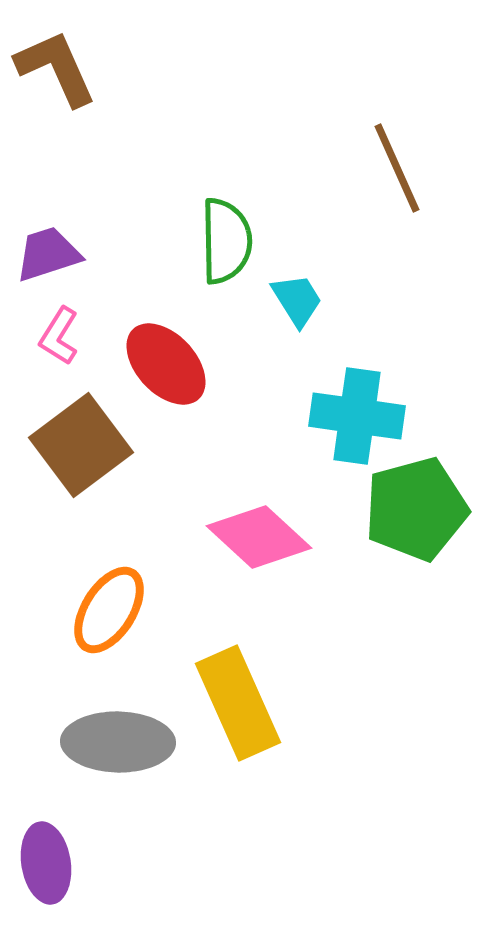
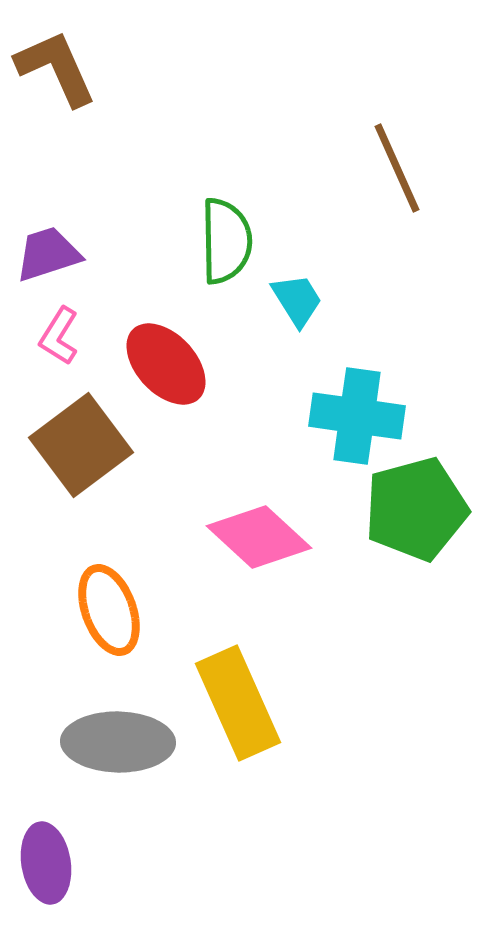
orange ellipse: rotated 52 degrees counterclockwise
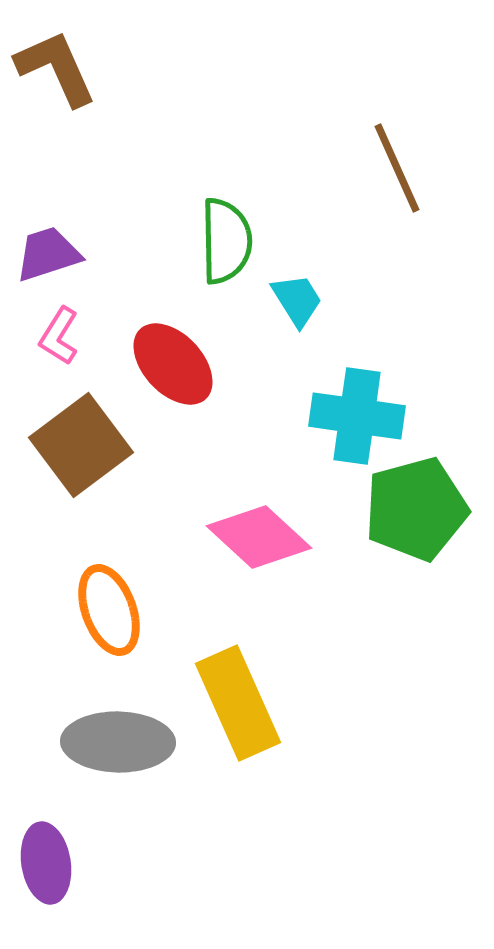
red ellipse: moved 7 px right
